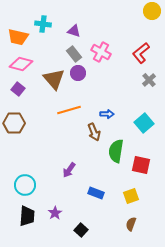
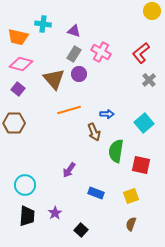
gray rectangle: rotated 70 degrees clockwise
purple circle: moved 1 px right, 1 px down
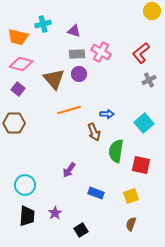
cyan cross: rotated 21 degrees counterclockwise
gray rectangle: moved 3 px right; rotated 56 degrees clockwise
gray cross: rotated 16 degrees clockwise
black square: rotated 16 degrees clockwise
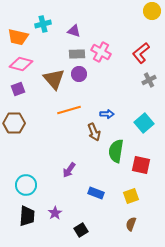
purple square: rotated 32 degrees clockwise
cyan circle: moved 1 px right
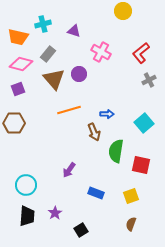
yellow circle: moved 29 px left
gray rectangle: moved 29 px left; rotated 49 degrees counterclockwise
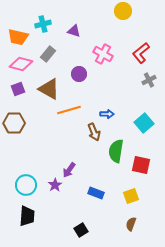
pink cross: moved 2 px right, 2 px down
brown triangle: moved 5 px left, 10 px down; rotated 20 degrees counterclockwise
purple star: moved 28 px up
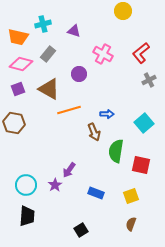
brown hexagon: rotated 10 degrees clockwise
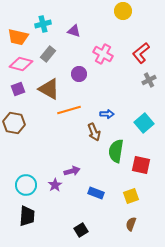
purple arrow: moved 3 px right, 1 px down; rotated 140 degrees counterclockwise
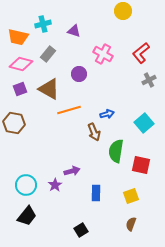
purple square: moved 2 px right
blue arrow: rotated 16 degrees counterclockwise
blue rectangle: rotated 70 degrees clockwise
black trapezoid: rotated 35 degrees clockwise
